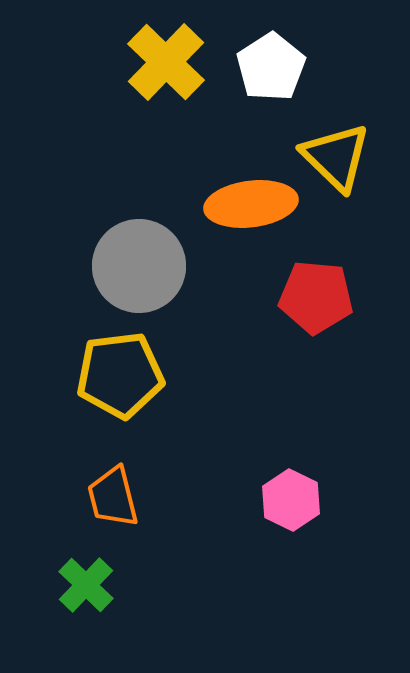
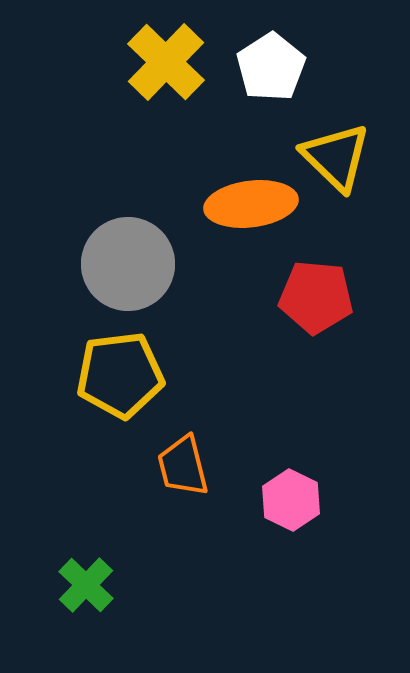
gray circle: moved 11 px left, 2 px up
orange trapezoid: moved 70 px right, 31 px up
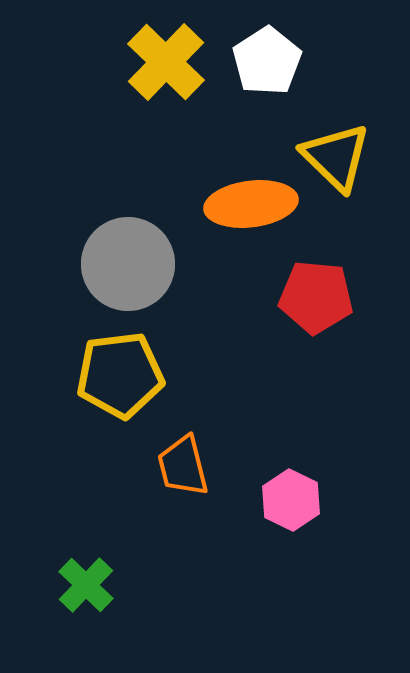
white pentagon: moved 4 px left, 6 px up
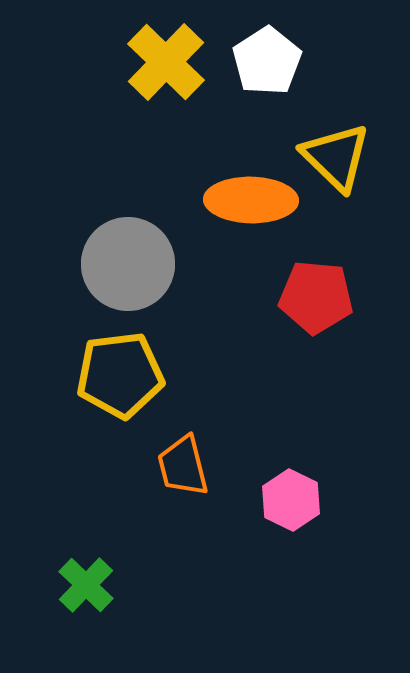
orange ellipse: moved 4 px up; rotated 8 degrees clockwise
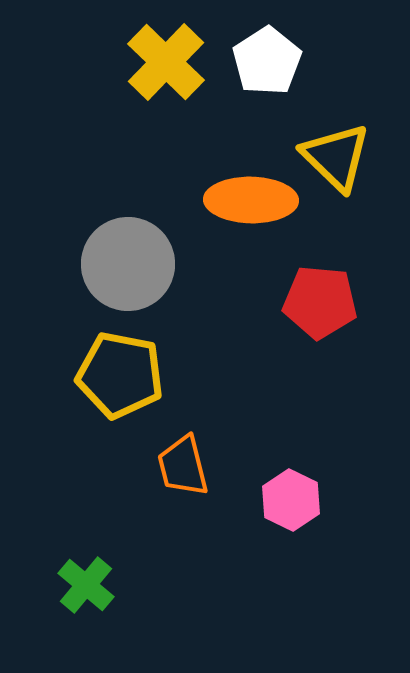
red pentagon: moved 4 px right, 5 px down
yellow pentagon: rotated 18 degrees clockwise
green cross: rotated 4 degrees counterclockwise
